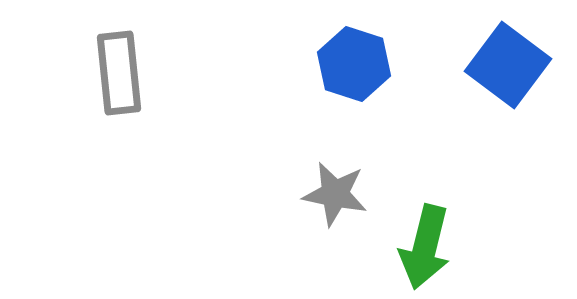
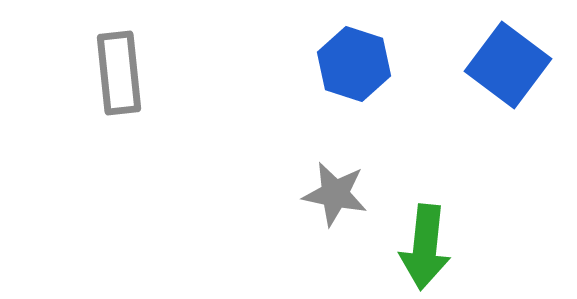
green arrow: rotated 8 degrees counterclockwise
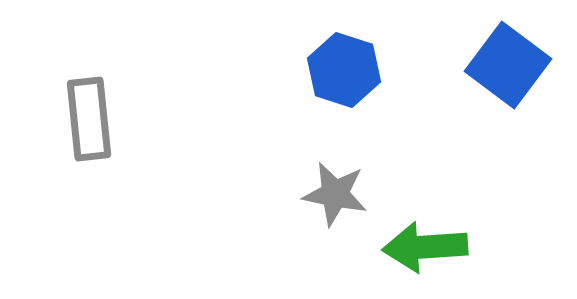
blue hexagon: moved 10 px left, 6 px down
gray rectangle: moved 30 px left, 46 px down
green arrow: rotated 80 degrees clockwise
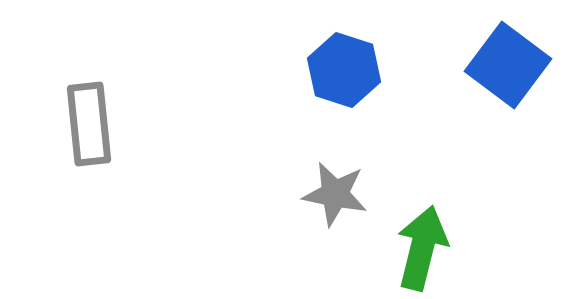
gray rectangle: moved 5 px down
green arrow: moved 3 px left, 1 px down; rotated 108 degrees clockwise
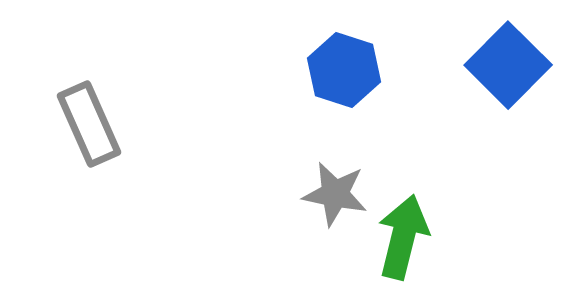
blue square: rotated 8 degrees clockwise
gray rectangle: rotated 18 degrees counterclockwise
green arrow: moved 19 px left, 11 px up
